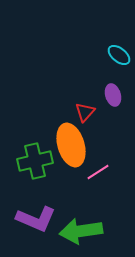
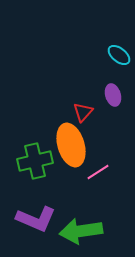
red triangle: moved 2 px left
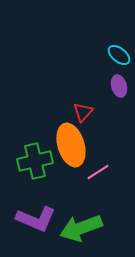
purple ellipse: moved 6 px right, 9 px up
green arrow: moved 3 px up; rotated 12 degrees counterclockwise
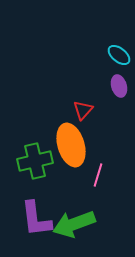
red triangle: moved 2 px up
pink line: moved 3 px down; rotated 40 degrees counterclockwise
purple L-shape: rotated 60 degrees clockwise
green arrow: moved 7 px left, 4 px up
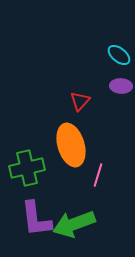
purple ellipse: moved 2 px right; rotated 70 degrees counterclockwise
red triangle: moved 3 px left, 9 px up
green cross: moved 8 px left, 7 px down
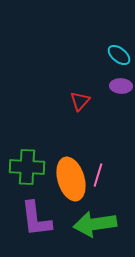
orange ellipse: moved 34 px down
green cross: moved 1 px up; rotated 16 degrees clockwise
green arrow: moved 21 px right; rotated 12 degrees clockwise
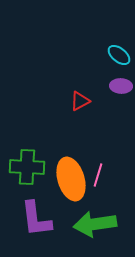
red triangle: rotated 20 degrees clockwise
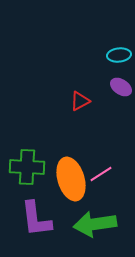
cyan ellipse: rotated 45 degrees counterclockwise
purple ellipse: moved 1 px down; rotated 30 degrees clockwise
pink line: moved 3 px right, 1 px up; rotated 40 degrees clockwise
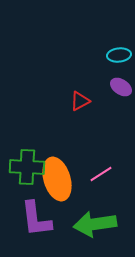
orange ellipse: moved 14 px left
